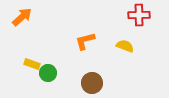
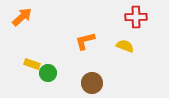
red cross: moved 3 px left, 2 px down
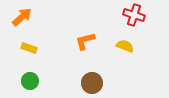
red cross: moved 2 px left, 2 px up; rotated 20 degrees clockwise
yellow rectangle: moved 3 px left, 16 px up
green circle: moved 18 px left, 8 px down
